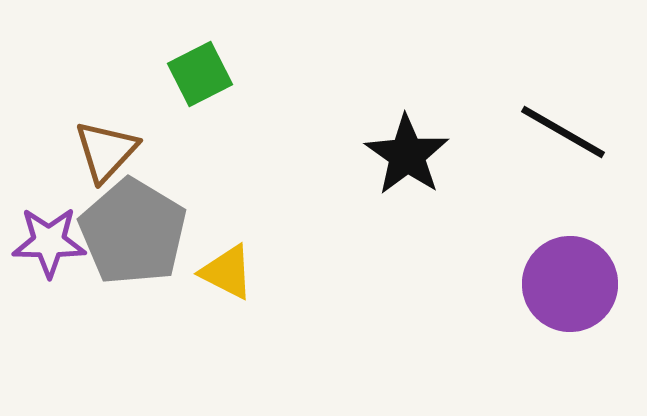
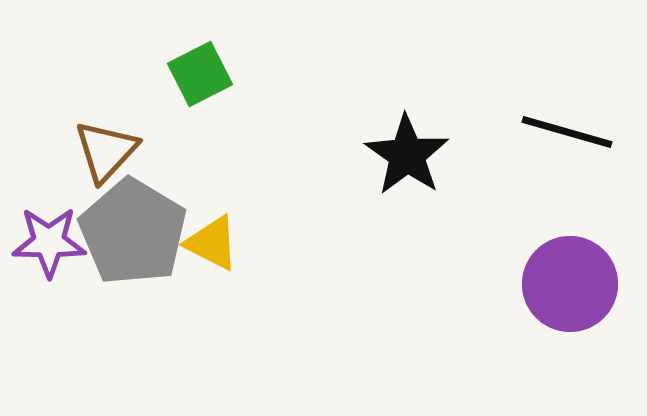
black line: moved 4 px right; rotated 14 degrees counterclockwise
yellow triangle: moved 15 px left, 29 px up
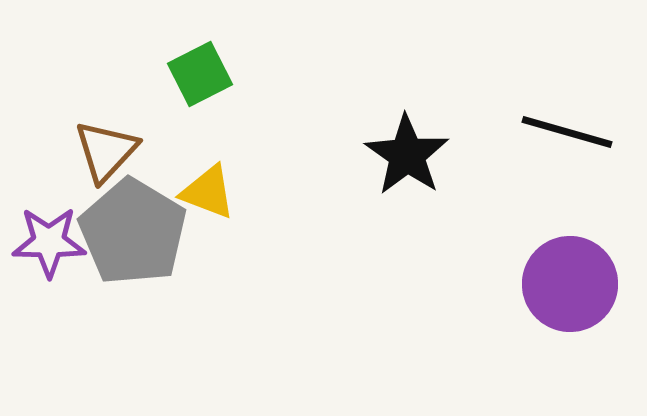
yellow triangle: moved 4 px left, 51 px up; rotated 6 degrees counterclockwise
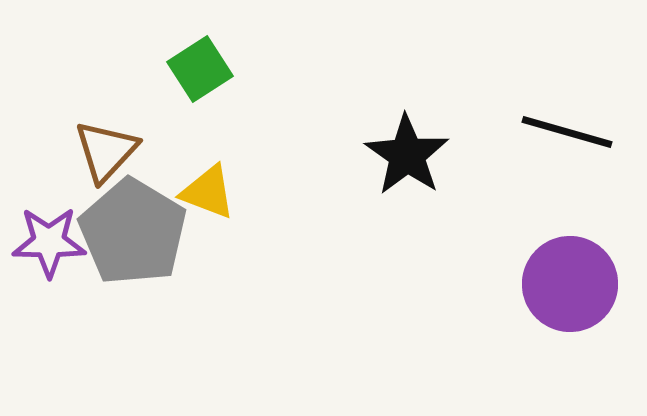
green square: moved 5 px up; rotated 6 degrees counterclockwise
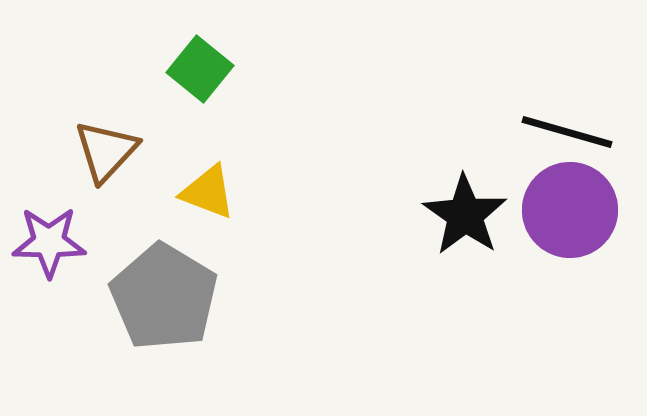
green square: rotated 18 degrees counterclockwise
black star: moved 58 px right, 60 px down
gray pentagon: moved 31 px right, 65 px down
purple circle: moved 74 px up
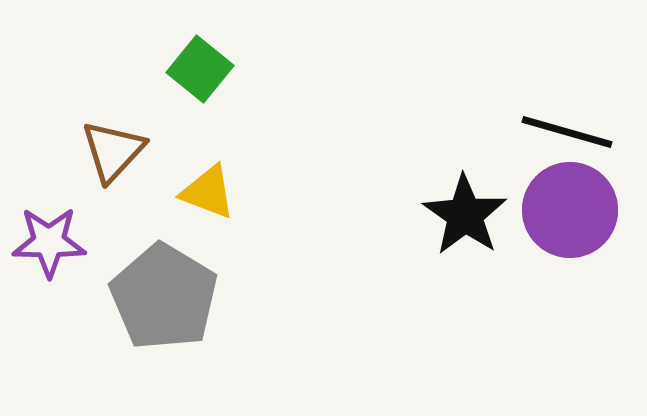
brown triangle: moved 7 px right
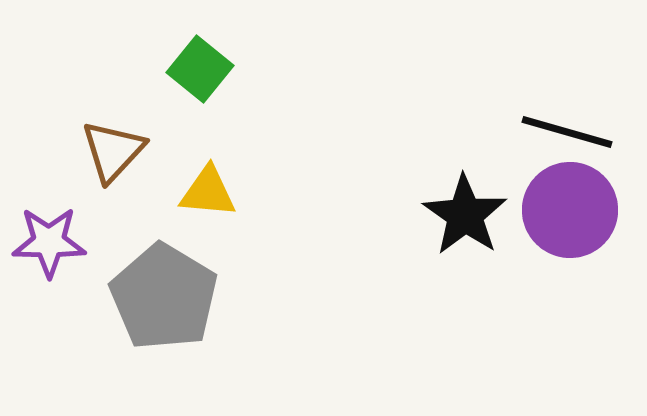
yellow triangle: rotated 16 degrees counterclockwise
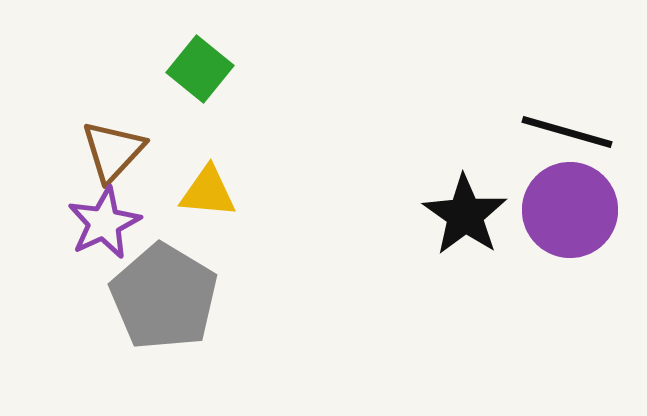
purple star: moved 55 px right, 19 px up; rotated 26 degrees counterclockwise
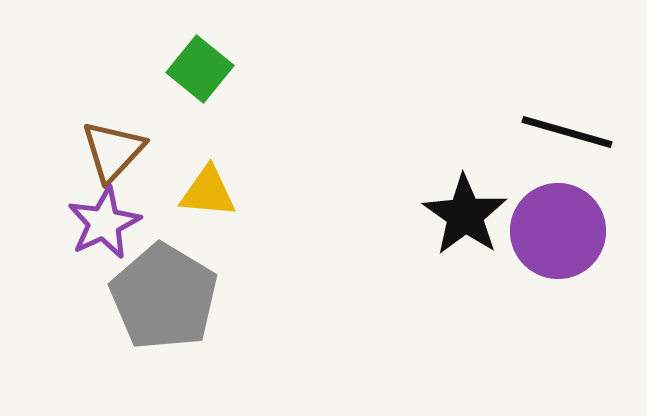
purple circle: moved 12 px left, 21 px down
